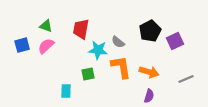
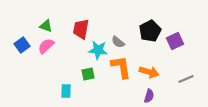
blue square: rotated 21 degrees counterclockwise
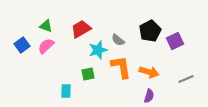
red trapezoid: rotated 50 degrees clockwise
gray semicircle: moved 2 px up
cyan star: rotated 24 degrees counterclockwise
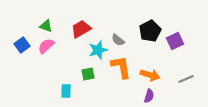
orange arrow: moved 1 px right, 3 px down
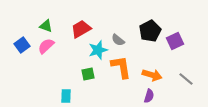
orange arrow: moved 2 px right
gray line: rotated 63 degrees clockwise
cyan rectangle: moved 5 px down
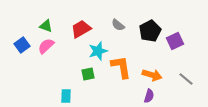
gray semicircle: moved 15 px up
cyan star: moved 1 px down
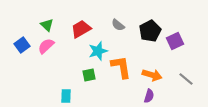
green triangle: moved 1 px right, 1 px up; rotated 24 degrees clockwise
green square: moved 1 px right, 1 px down
